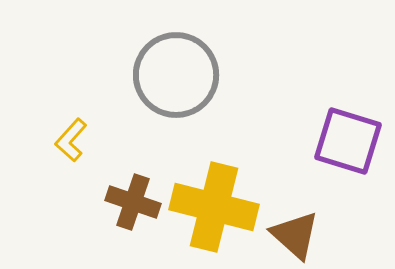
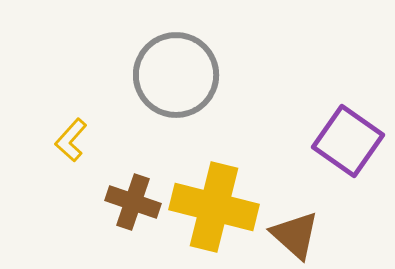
purple square: rotated 18 degrees clockwise
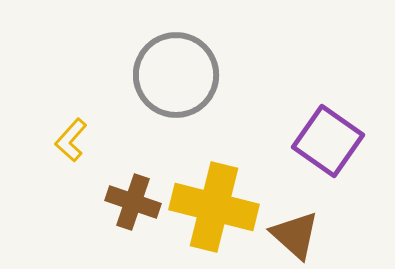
purple square: moved 20 px left
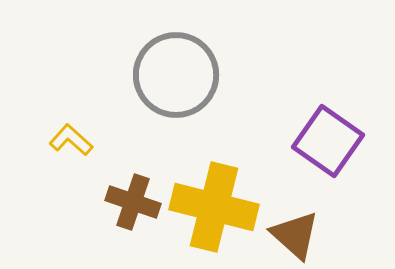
yellow L-shape: rotated 90 degrees clockwise
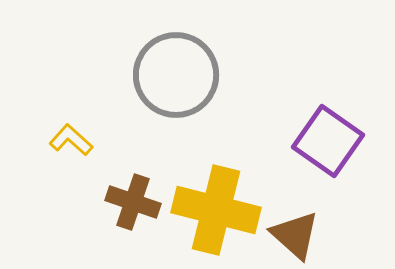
yellow cross: moved 2 px right, 3 px down
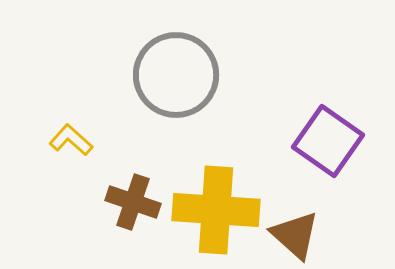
yellow cross: rotated 10 degrees counterclockwise
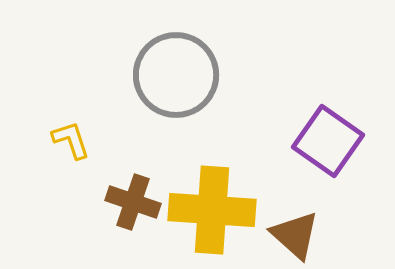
yellow L-shape: rotated 30 degrees clockwise
yellow cross: moved 4 px left
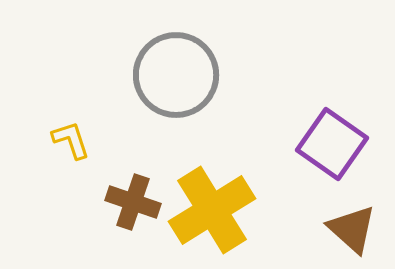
purple square: moved 4 px right, 3 px down
yellow cross: rotated 36 degrees counterclockwise
brown triangle: moved 57 px right, 6 px up
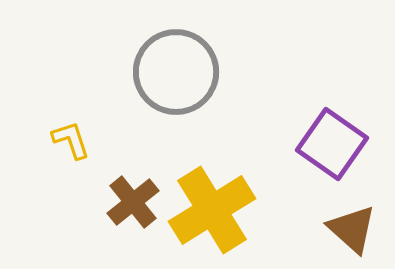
gray circle: moved 3 px up
brown cross: rotated 32 degrees clockwise
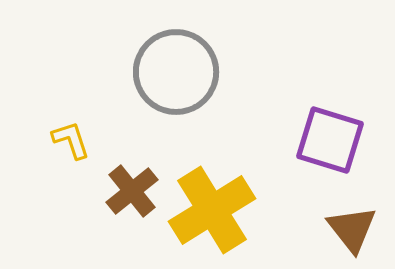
purple square: moved 2 px left, 4 px up; rotated 18 degrees counterclockwise
brown cross: moved 1 px left, 11 px up
brown triangle: rotated 10 degrees clockwise
